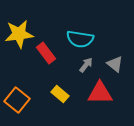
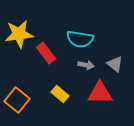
gray arrow: rotated 63 degrees clockwise
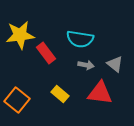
yellow star: moved 1 px right, 1 px down
red triangle: rotated 8 degrees clockwise
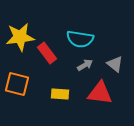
yellow star: moved 2 px down
red rectangle: moved 1 px right
gray arrow: moved 1 px left; rotated 42 degrees counterclockwise
yellow rectangle: rotated 36 degrees counterclockwise
orange square: moved 16 px up; rotated 25 degrees counterclockwise
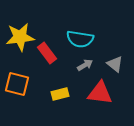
yellow rectangle: rotated 18 degrees counterclockwise
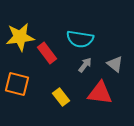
gray arrow: rotated 21 degrees counterclockwise
yellow rectangle: moved 1 px right, 3 px down; rotated 66 degrees clockwise
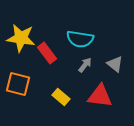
yellow star: moved 1 px right, 1 px down; rotated 16 degrees clockwise
orange square: moved 1 px right
red triangle: moved 3 px down
yellow rectangle: rotated 12 degrees counterclockwise
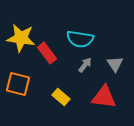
gray triangle: rotated 18 degrees clockwise
red triangle: moved 4 px right, 1 px down
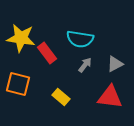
gray triangle: rotated 36 degrees clockwise
red triangle: moved 6 px right
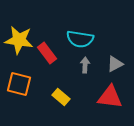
yellow star: moved 2 px left, 2 px down
gray arrow: rotated 35 degrees counterclockwise
orange square: moved 1 px right
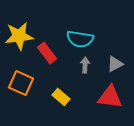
yellow star: moved 4 px up; rotated 16 degrees counterclockwise
orange square: moved 2 px right, 1 px up; rotated 10 degrees clockwise
